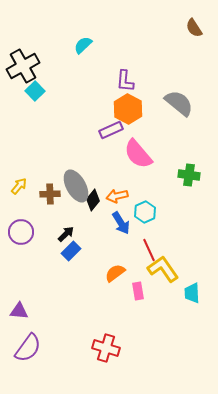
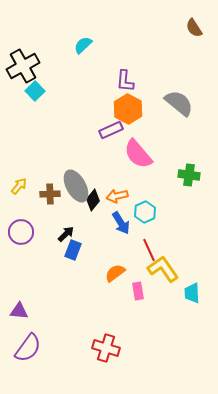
blue rectangle: moved 2 px right, 1 px up; rotated 24 degrees counterclockwise
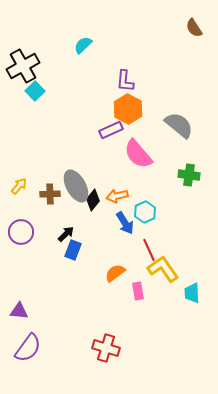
gray semicircle: moved 22 px down
blue arrow: moved 4 px right
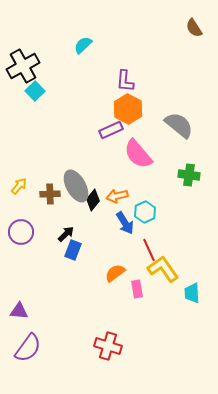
pink rectangle: moved 1 px left, 2 px up
red cross: moved 2 px right, 2 px up
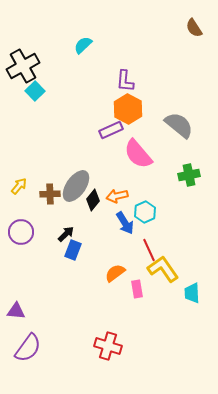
green cross: rotated 20 degrees counterclockwise
gray ellipse: rotated 64 degrees clockwise
purple triangle: moved 3 px left
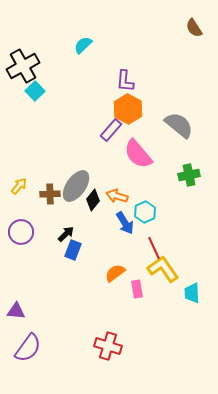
purple rectangle: rotated 25 degrees counterclockwise
orange arrow: rotated 30 degrees clockwise
red line: moved 5 px right, 2 px up
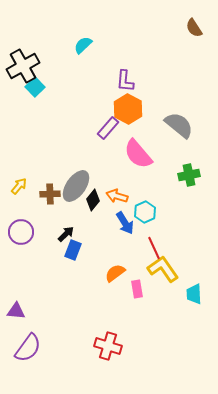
cyan square: moved 4 px up
purple rectangle: moved 3 px left, 2 px up
cyan trapezoid: moved 2 px right, 1 px down
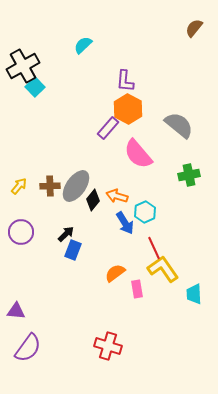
brown semicircle: rotated 72 degrees clockwise
brown cross: moved 8 px up
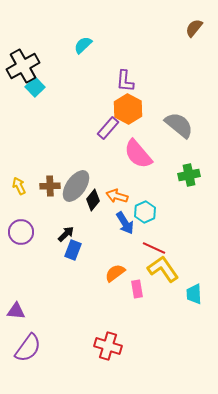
yellow arrow: rotated 66 degrees counterclockwise
red line: rotated 40 degrees counterclockwise
